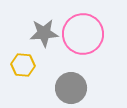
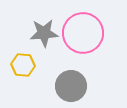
pink circle: moved 1 px up
gray circle: moved 2 px up
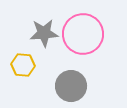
pink circle: moved 1 px down
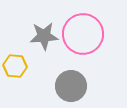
gray star: moved 3 px down
yellow hexagon: moved 8 px left, 1 px down
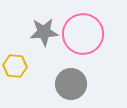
gray star: moved 4 px up
gray circle: moved 2 px up
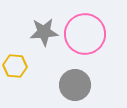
pink circle: moved 2 px right
gray circle: moved 4 px right, 1 px down
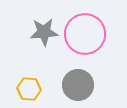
yellow hexagon: moved 14 px right, 23 px down
gray circle: moved 3 px right
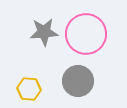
pink circle: moved 1 px right
gray circle: moved 4 px up
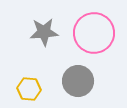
pink circle: moved 8 px right, 1 px up
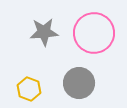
gray circle: moved 1 px right, 2 px down
yellow hexagon: rotated 15 degrees clockwise
